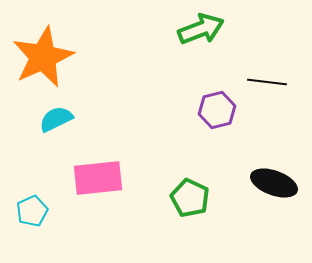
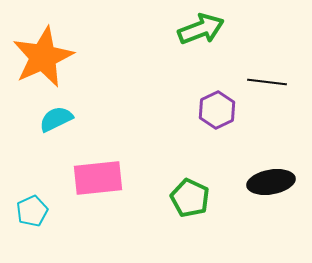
purple hexagon: rotated 12 degrees counterclockwise
black ellipse: moved 3 px left, 1 px up; rotated 30 degrees counterclockwise
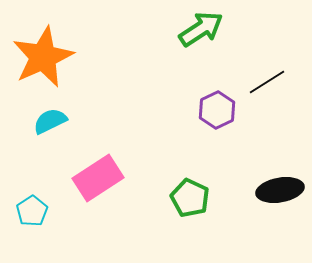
green arrow: rotated 12 degrees counterclockwise
black line: rotated 39 degrees counterclockwise
cyan semicircle: moved 6 px left, 2 px down
pink rectangle: rotated 27 degrees counterclockwise
black ellipse: moved 9 px right, 8 px down
cyan pentagon: rotated 8 degrees counterclockwise
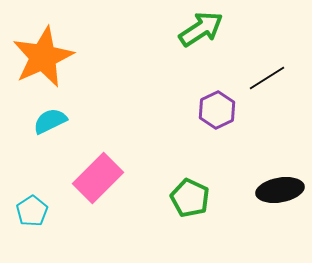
black line: moved 4 px up
pink rectangle: rotated 12 degrees counterclockwise
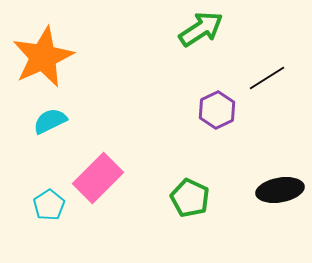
cyan pentagon: moved 17 px right, 6 px up
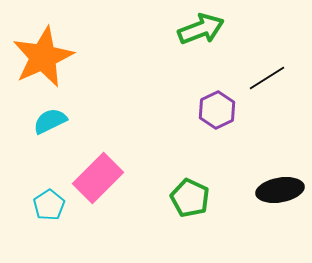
green arrow: rotated 12 degrees clockwise
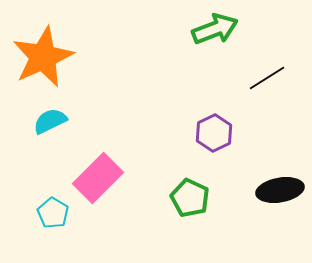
green arrow: moved 14 px right
purple hexagon: moved 3 px left, 23 px down
cyan pentagon: moved 4 px right, 8 px down; rotated 8 degrees counterclockwise
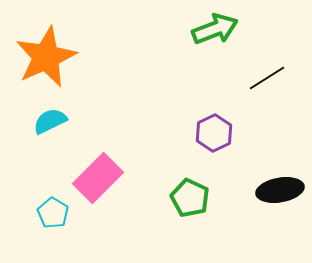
orange star: moved 3 px right
